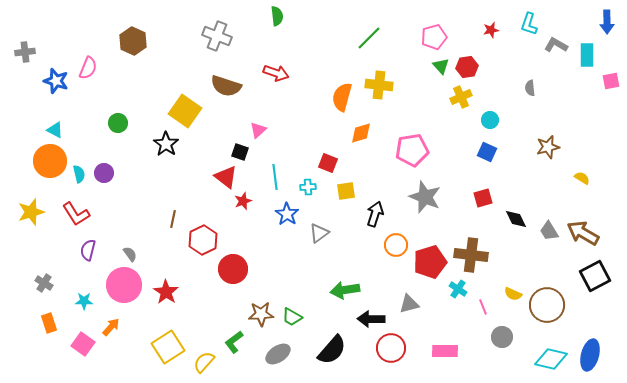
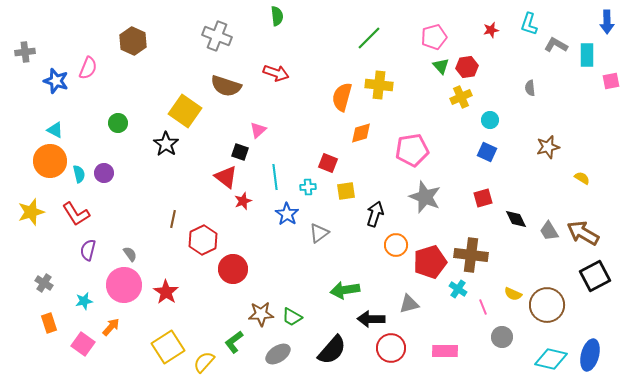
cyan star at (84, 301): rotated 12 degrees counterclockwise
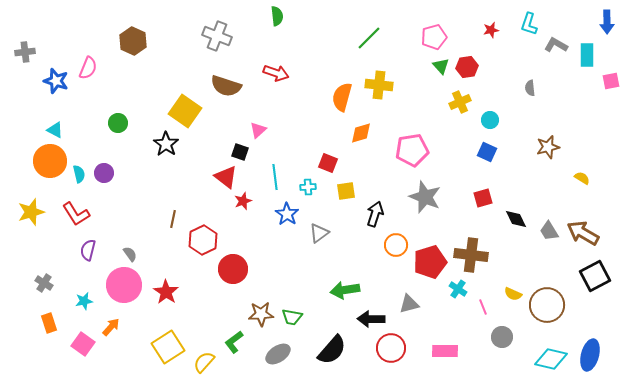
yellow cross at (461, 97): moved 1 px left, 5 px down
green trapezoid at (292, 317): rotated 20 degrees counterclockwise
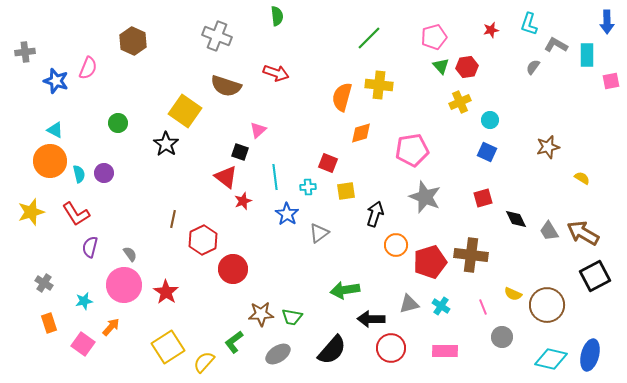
gray semicircle at (530, 88): moved 3 px right, 21 px up; rotated 42 degrees clockwise
purple semicircle at (88, 250): moved 2 px right, 3 px up
cyan cross at (458, 289): moved 17 px left, 17 px down
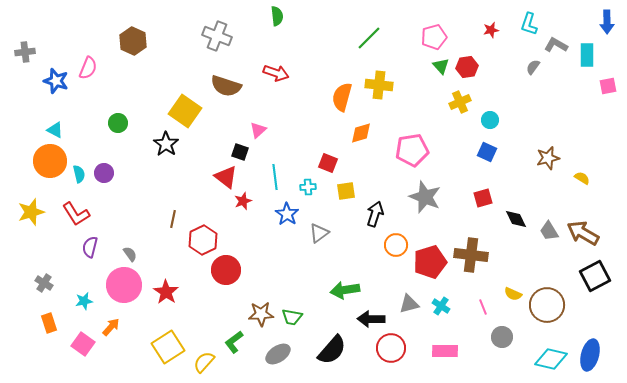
pink square at (611, 81): moved 3 px left, 5 px down
brown star at (548, 147): moved 11 px down
red circle at (233, 269): moved 7 px left, 1 px down
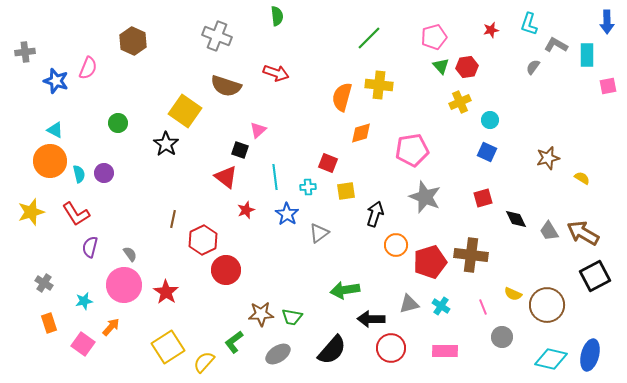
black square at (240, 152): moved 2 px up
red star at (243, 201): moved 3 px right, 9 px down
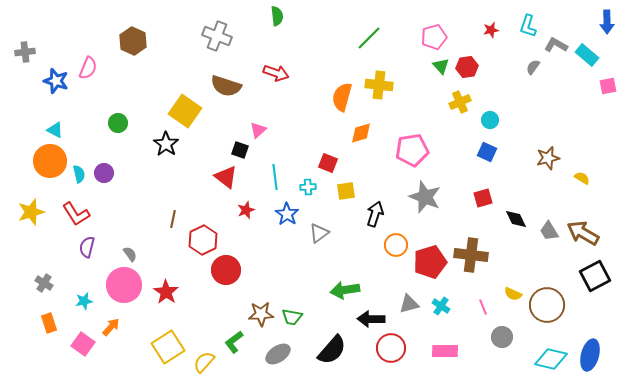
cyan L-shape at (529, 24): moved 1 px left, 2 px down
cyan rectangle at (587, 55): rotated 50 degrees counterclockwise
purple semicircle at (90, 247): moved 3 px left
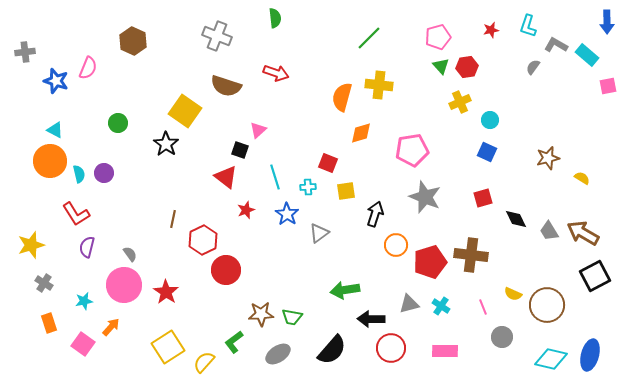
green semicircle at (277, 16): moved 2 px left, 2 px down
pink pentagon at (434, 37): moved 4 px right
cyan line at (275, 177): rotated 10 degrees counterclockwise
yellow star at (31, 212): moved 33 px down
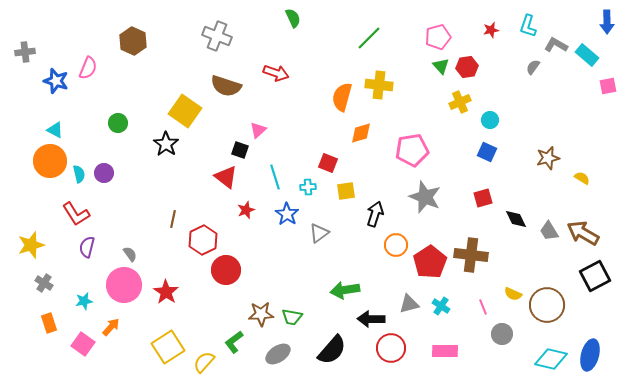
green semicircle at (275, 18): moved 18 px right; rotated 18 degrees counterclockwise
red pentagon at (430, 262): rotated 16 degrees counterclockwise
gray circle at (502, 337): moved 3 px up
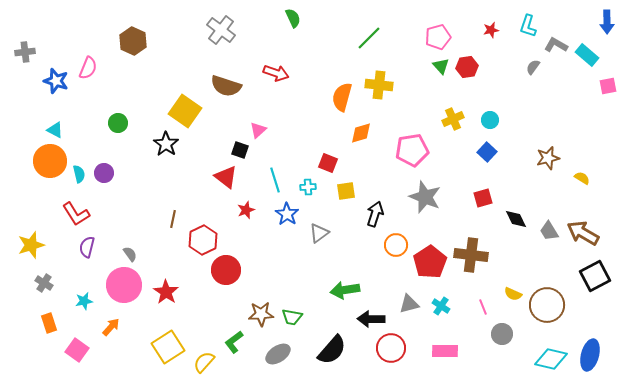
gray cross at (217, 36): moved 4 px right, 6 px up; rotated 16 degrees clockwise
yellow cross at (460, 102): moved 7 px left, 17 px down
blue square at (487, 152): rotated 18 degrees clockwise
cyan line at (275, 177): moved 3 px down
pink square at (83, 344): moved 6 px left, 6 px down
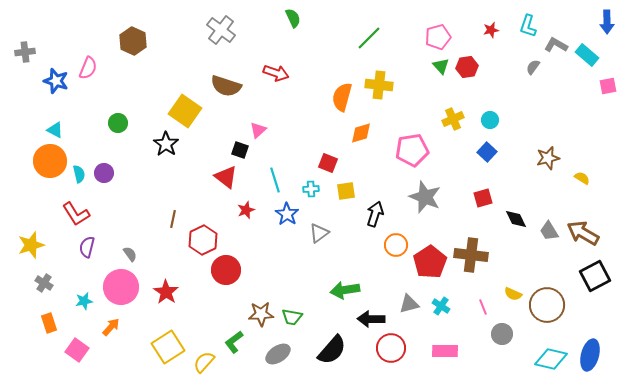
cyan cross at (308, 187): moved 3 px right, 2 px down
pink circle at (124, 285): moved 3 px left, 2 px down
